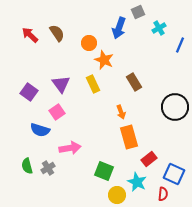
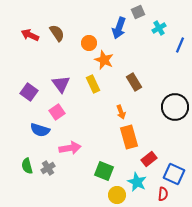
red arrow: rotated 18 degrees counterclockwise
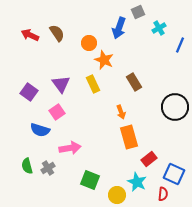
green square: moved 14 px left, 9 px down
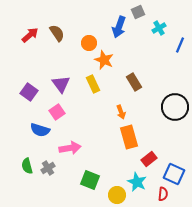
blue arrow: moved 1 px up
red arrow: rotated 114 degrees clockwise
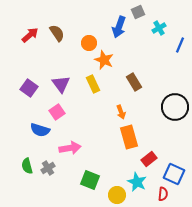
purple square: moved 4 px up
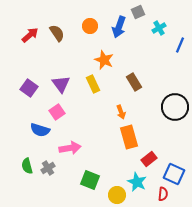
orange circle: moved 1 px right, 17 px up
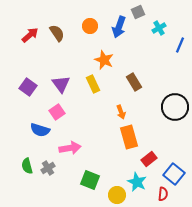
purple square: moved 1 px left, 1 px up
blue square: rotated 15 degrees clockwise
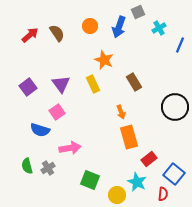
purple square: rotated 18 degrees clockwise
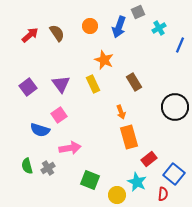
pink square: moved 2 px right, 3 px down
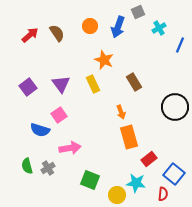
blue arrow: moved 1 px left
cyan star: moved 1 px left, 1 px down; rotated 18 degrees counterclockwise
